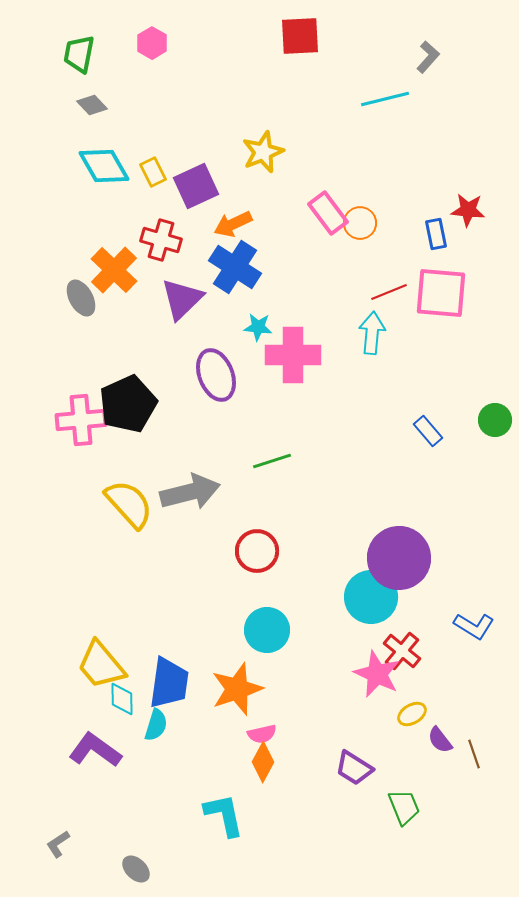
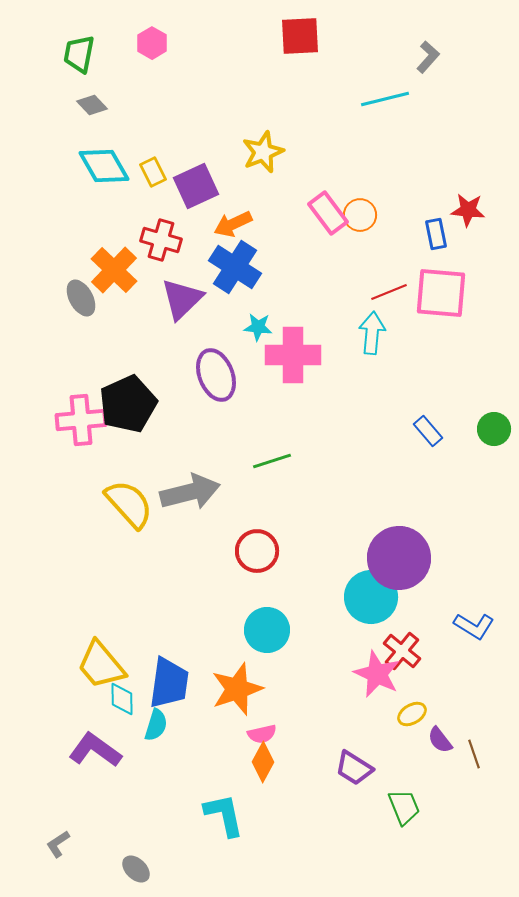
orange circle at (360, 223): moved 8 px up
green circle at (495, 420): moved 1 px left, 9 px down
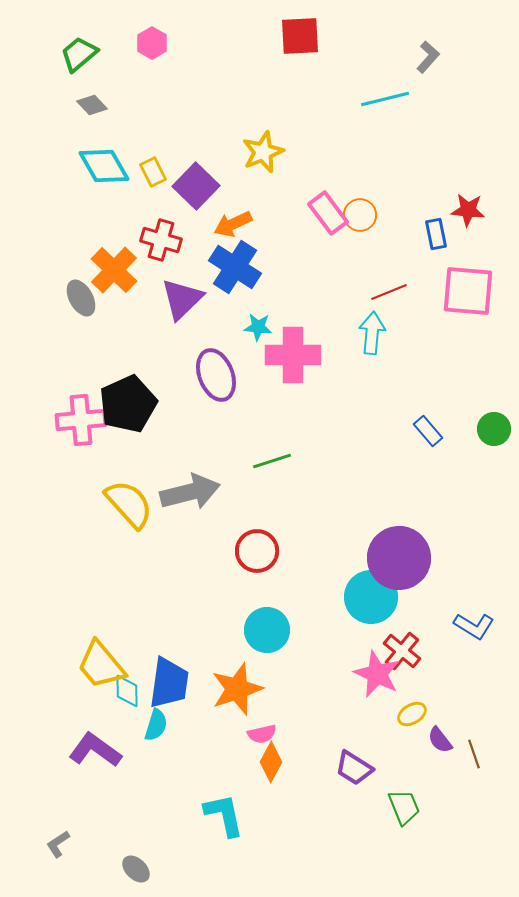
green trapezoid at (79, 54): rotated 39 degrees clockwise
purple square at (196, 186): rotated 21 degrees counterclockwise
pink square at (441, 293): moved 27 px right, 2 px up
cyan diamond at (122, 699): moved 5 px right, 8 px up
orange diamond at (263, 762): moved 8 px right
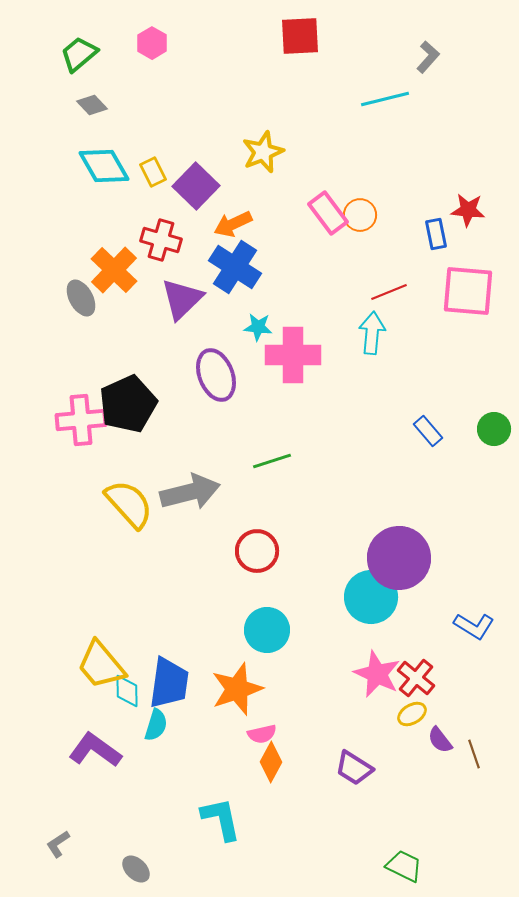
red cross at (402, 651): moved 14 px right, 27 px down
green trapezoid at (404, 807): moved 59 px down; rotated 42 degrees counterclockwise
cyan L-shape at (224, 815): moved 3 px left, 4 px down
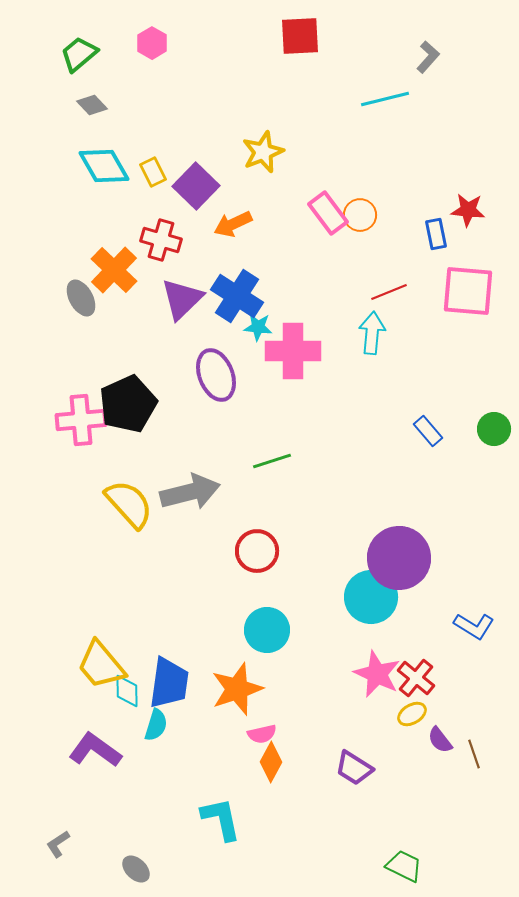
blue cross at (235, 267): moved 2 px right, 29 px down
pink cross at (293, 355): moved 4 px up
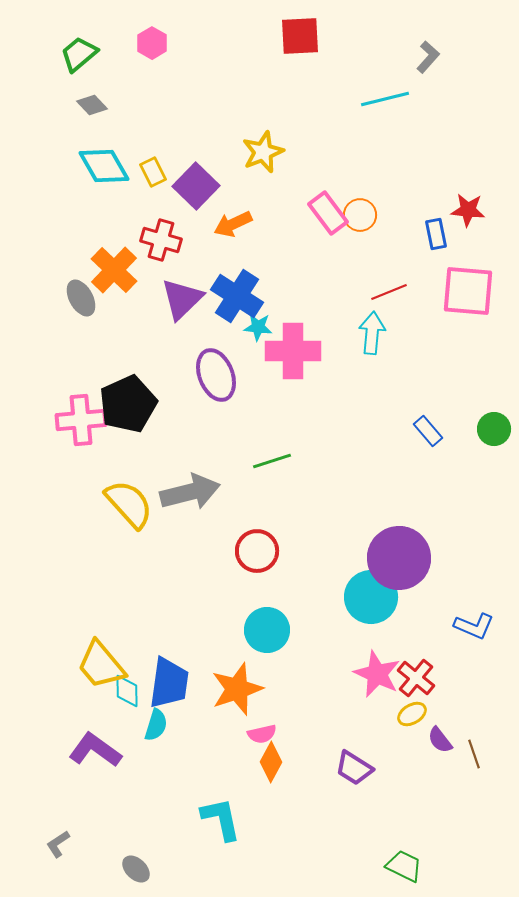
blue L-shape at (474, 626): rotated 9 degrees counterclockwise
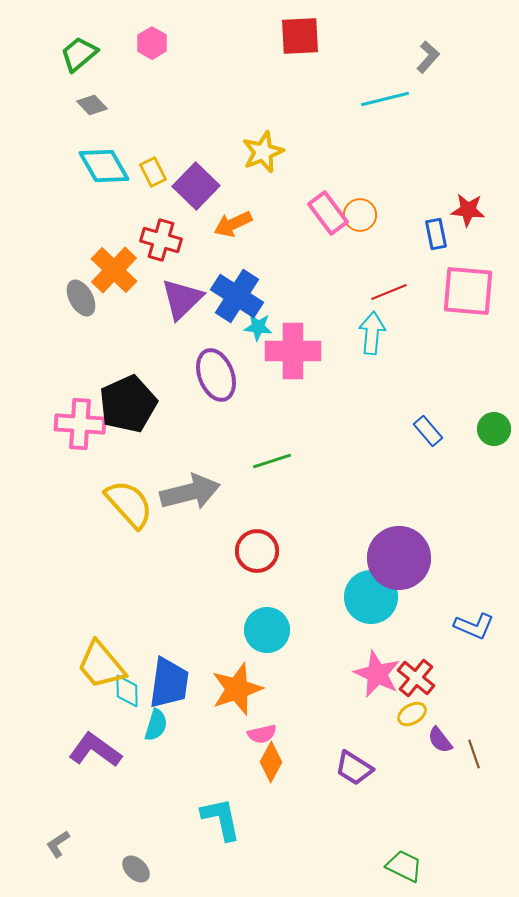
pink cross at (81, 420): moved 1 px left, 4 px down; rotated 9 degrees clockwise
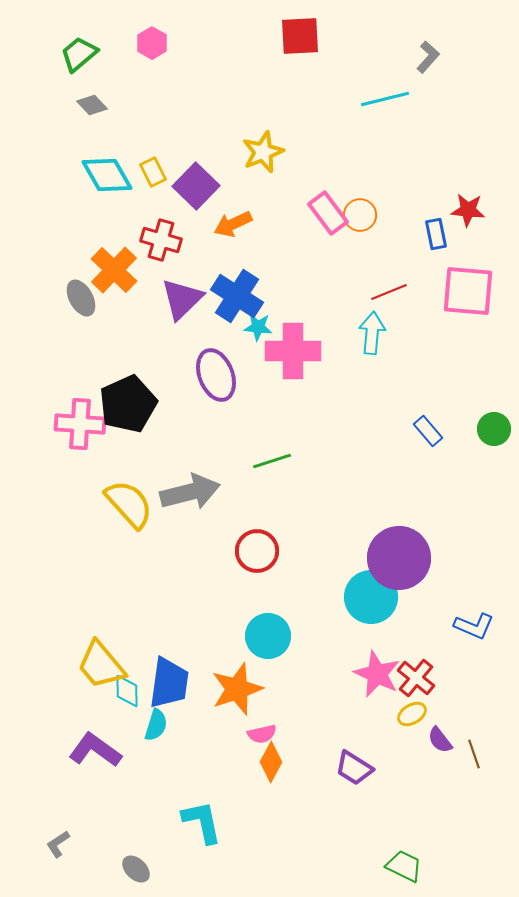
cyan diamond at (104, 166): moved 3 px right, 9 px down
cyan circle at (267, 630): moved 1 px right, 6 px down
cyan L-shape at (221, 819): moved 19 px left, 3 px down
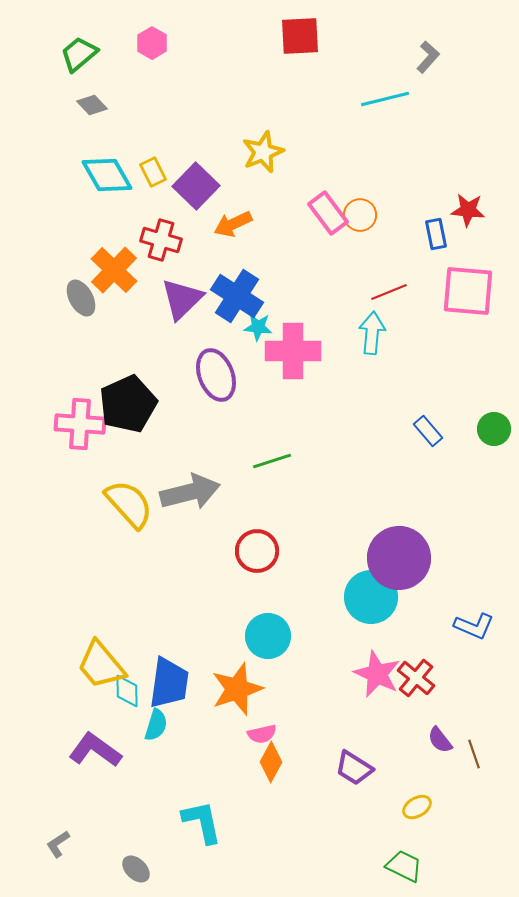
yellow ellipse at (412, 714): moved 5 px right, 93 px down
